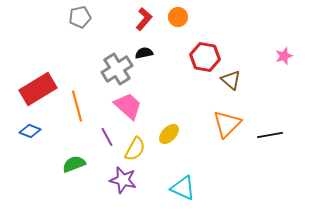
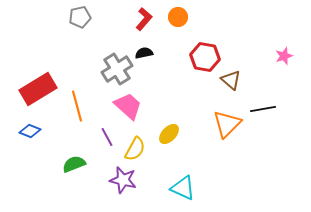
black line: moved 7 px left, 26 px up
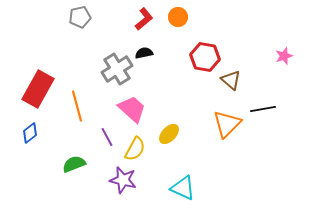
red L-shape: rotated 10 degrees clockwise
red rectangle: rotated 30 degrees counterclockwise
pink trapezoid: moved 4 px right, 3 px down
blue diamond: moved 2 px down; rotated 60 degrees counterclockwise
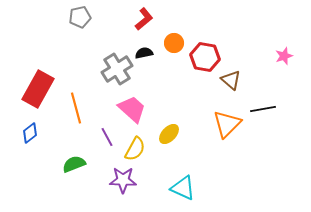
orange circle: moved 4 px left, 26 px down
orange line: moved 1 px left, 2 px down
purple star: rotated 12 degrees counterclockwise
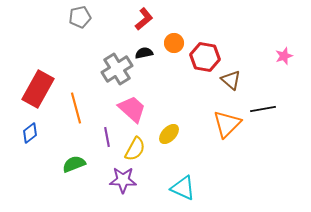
purple line: rotated 18 degrees clockwise
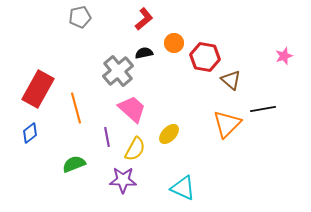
gray cross: moved 1 px right, 2 px down; rotated 8 degrees counterclockwise
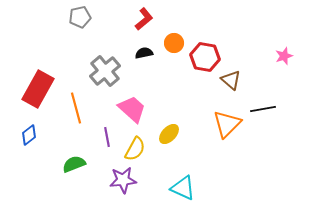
gray cross: moved 13 px left
blue diamond: moved 1 px left, 2 px down
purple star: rotated 8 degrees counterclockwise
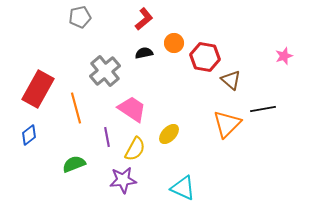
pink trapezoid: rotated 8 degrees counterclockwise
